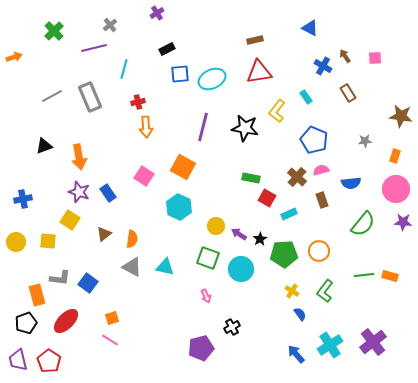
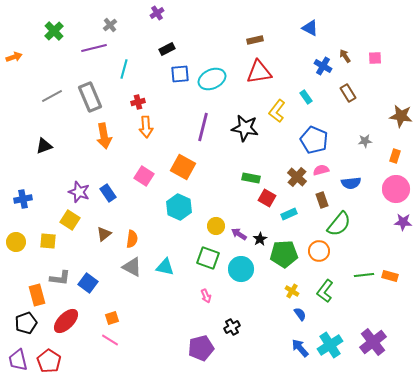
orange arrow at (79, 157): moved 25 px right, 21 px up
green semicircle at (363, 224): moved 24 px left
blue arrow at (296, 354): moved 4 px right, 6 px up
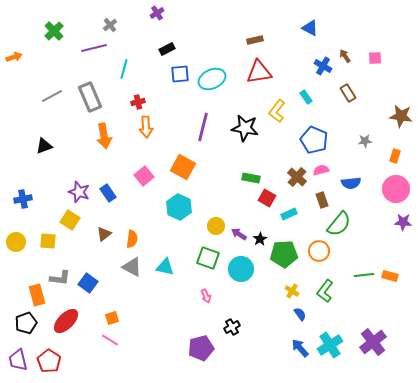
pink square at (144, 176): rotated 18 degrees clockwise
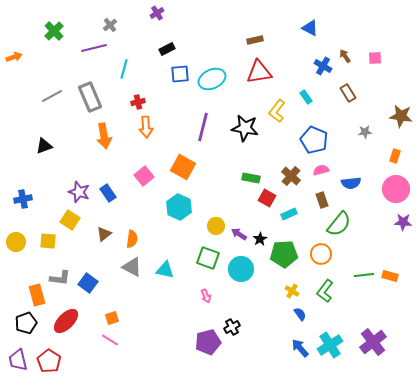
gray star at (365, 141): moved 9 px up
brown cross at (297, 177): moved 6 px left, 1 px up
orange circle at (319, 251): moved 2 px right, 3 px down
cyan triangle at (165, 267): moved 3 px down
purple pentagon at (201, 348): moved 7 px right, 6 px up
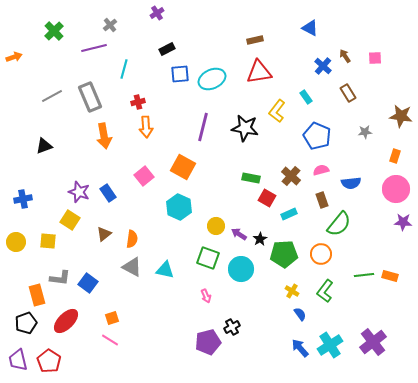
blue cross at (323, 66): rotated 12 degrees clockwise
blue pentagon at (314, 140): moved 3 px right, 4 px up
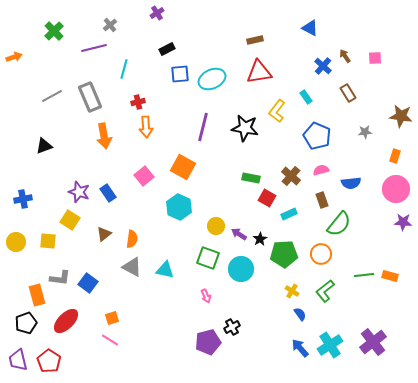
green L-shape at (325, 291): rotated 15 degrees clockwise
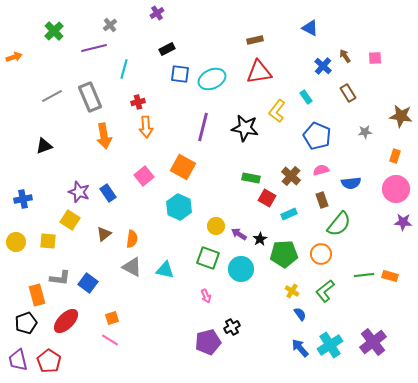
blue square at (180, 74): rotated 12 degrees clockwise
